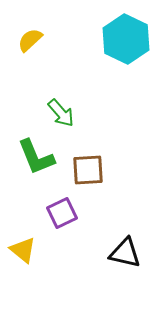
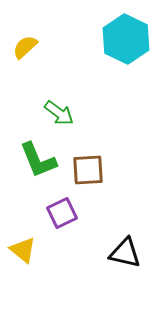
yellow semicircle: moved 5 px left, 7 px down
green arrow: moved 2 px left; rotated 12 degrees counterclockwise
green L-shape: moved 2 px right, 3 px down
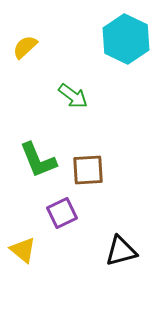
green arrow: moved 14 px right, 17 px up
black triangle: moved 4 px left, 2 px up; rotated 28 degrees counterclockwise
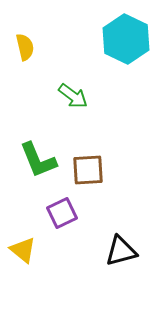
yellow semicircle: rotated 120 degrees clockwise
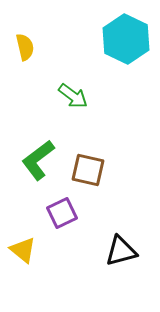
green L-shape: rotated 75 degrees clockwise
brown square: rotated 16 degrees clockwise
